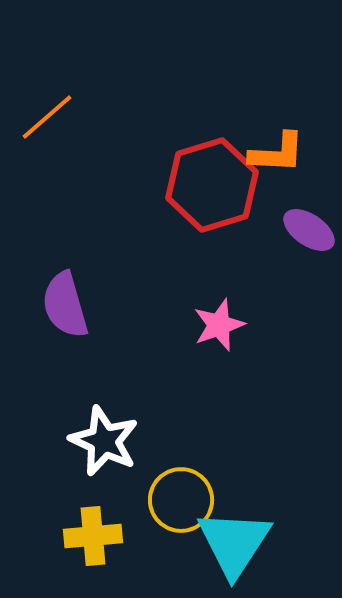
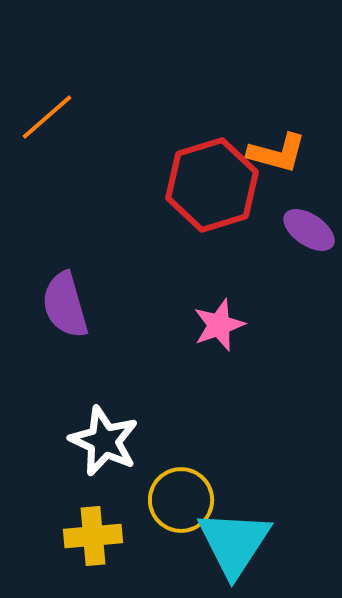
orange L-shape: rotated 12 degrees clockwise
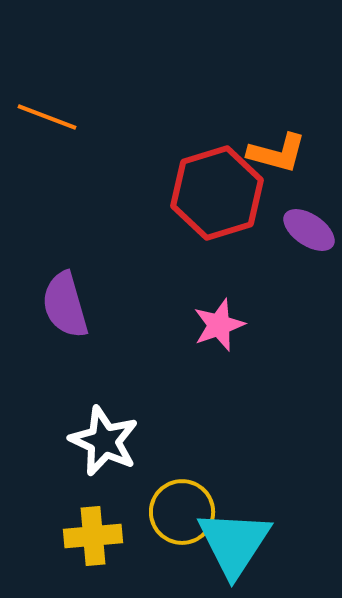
orange line: rotated 62 degrees clockwise
red hexagon: moved 5 px right, 8 px down
yellow circle: moved 1 px right, 12 px down
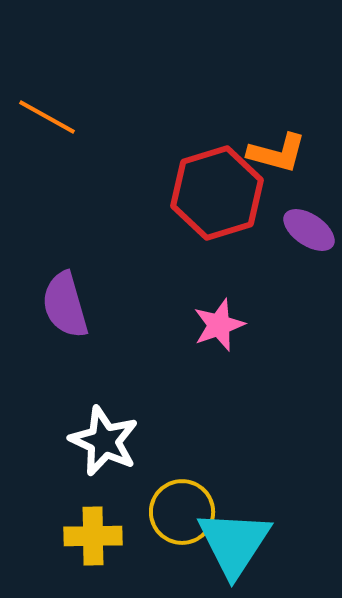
orange line: rotated 8 degrees clockwise
yellow cross: rotated 4 degrees clockwise
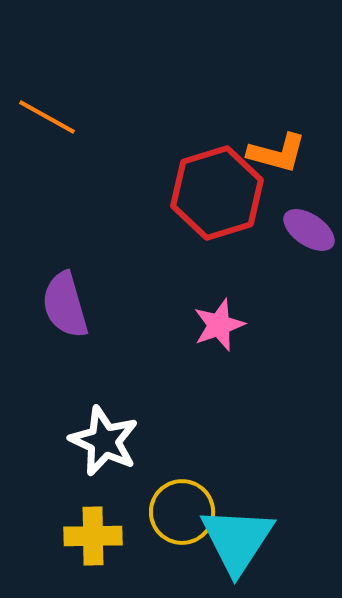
cyan triangle: moved 3 px right, 3 px up
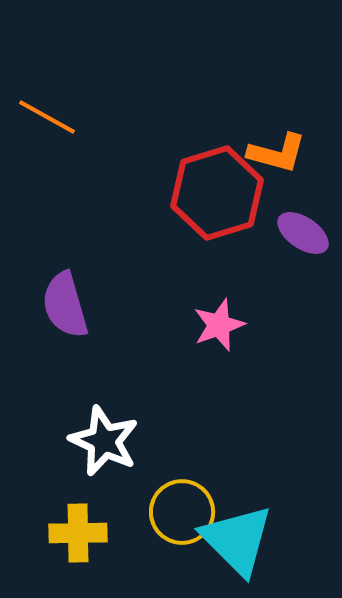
purple ellipse: moved 6 px left, 3 px down
yellow cross: moved 15 px left, 3 px up
cyan triangle: rotated 18 degrees counterclockwise
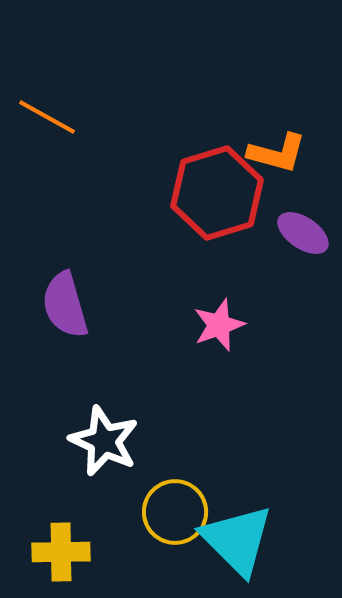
yellow circle: moved 7 px left
yellow cross: moved 17 px left, 19 px down
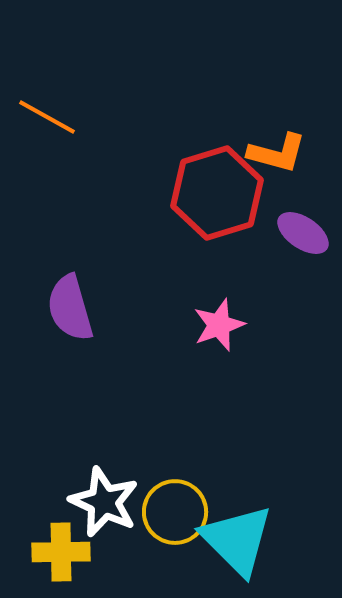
purple semicircle: moved 5 px right, 3 px down
white star: moved 61 px down
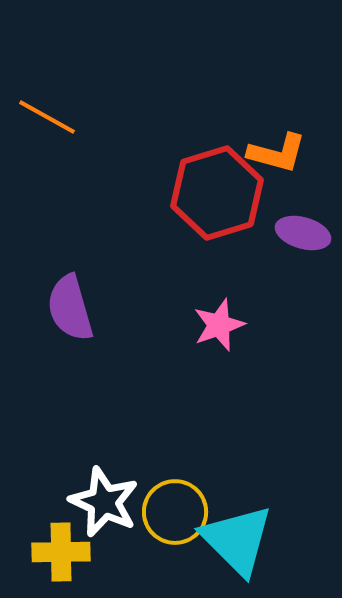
purple ellipse: rotated 18 degrees counterclockwise
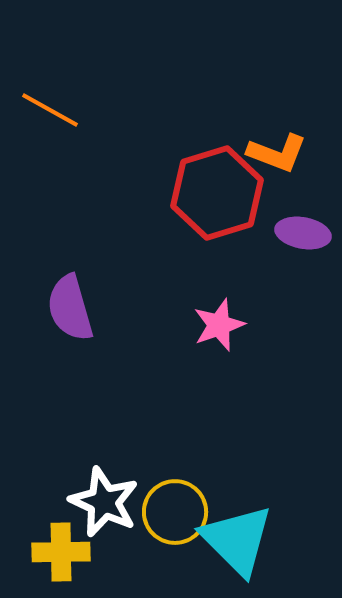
orange line: moved 3 px right, 7 px up
orange L-shape: rotated 6 degrees clockwise
purple ellipse: rotated 6 degrees counterclockwise
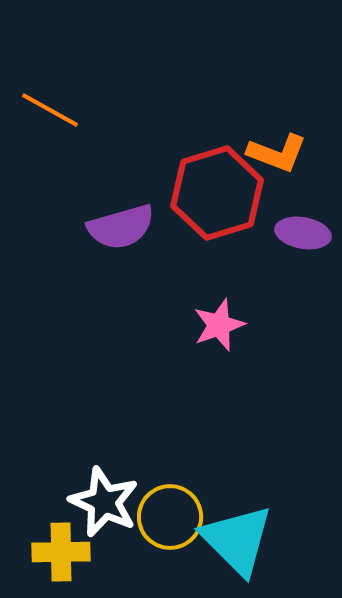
purple semicircle: moved 51 px right, 81 px up; rotated 90 degrees counterclockwise
yellow circle: moved 5 px left, 5 px down
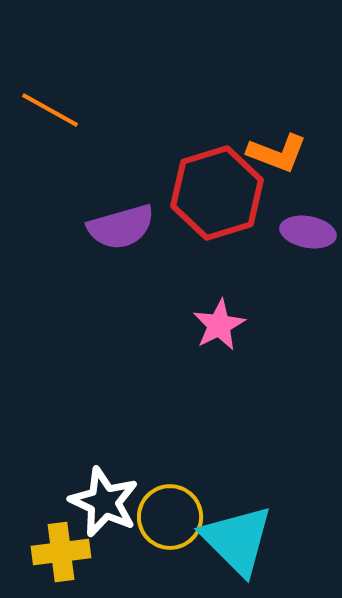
purple ellipse: moved 5 px right, 1 px up
pink star: rotated 8 degrees counterclockwise
yellow cross: rotated 6 degrees counterclockwise
